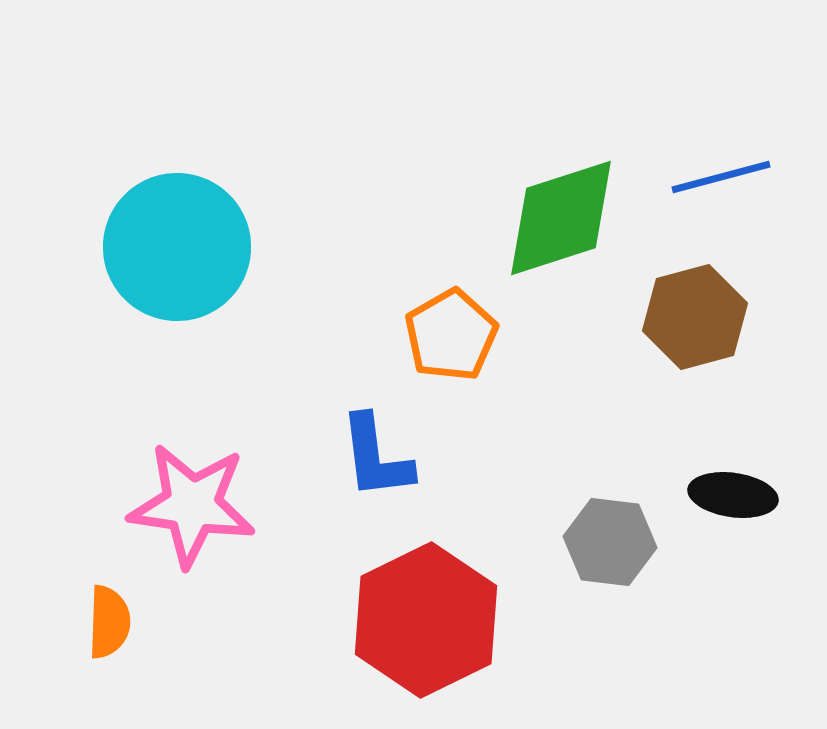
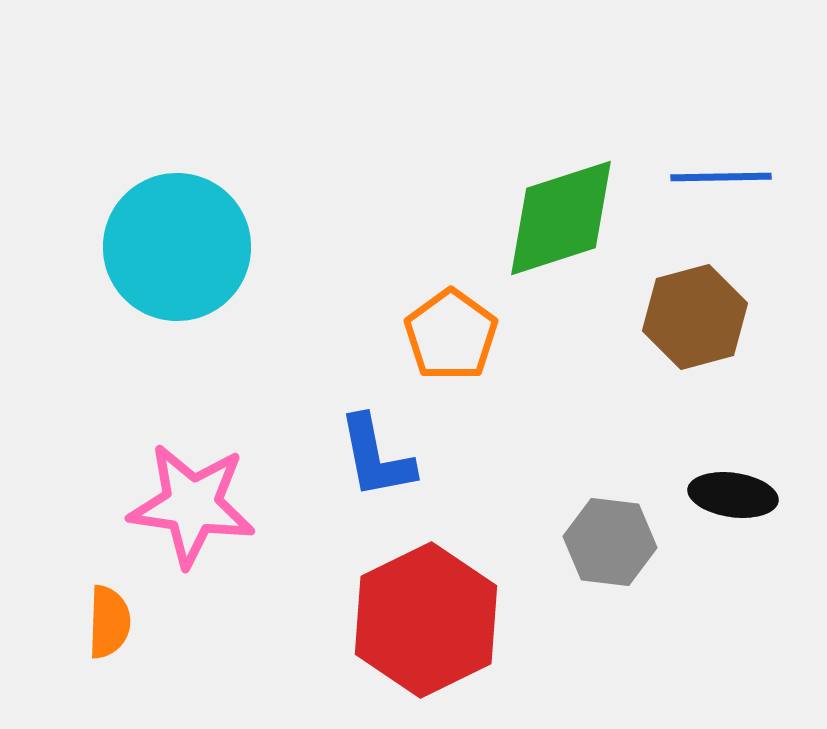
blue line: rotated 14 degrees clockwise
orange pentagon: rotated 6 degrees counterclockwise
blue L-shape: rotated 4 degrees counterclockwise
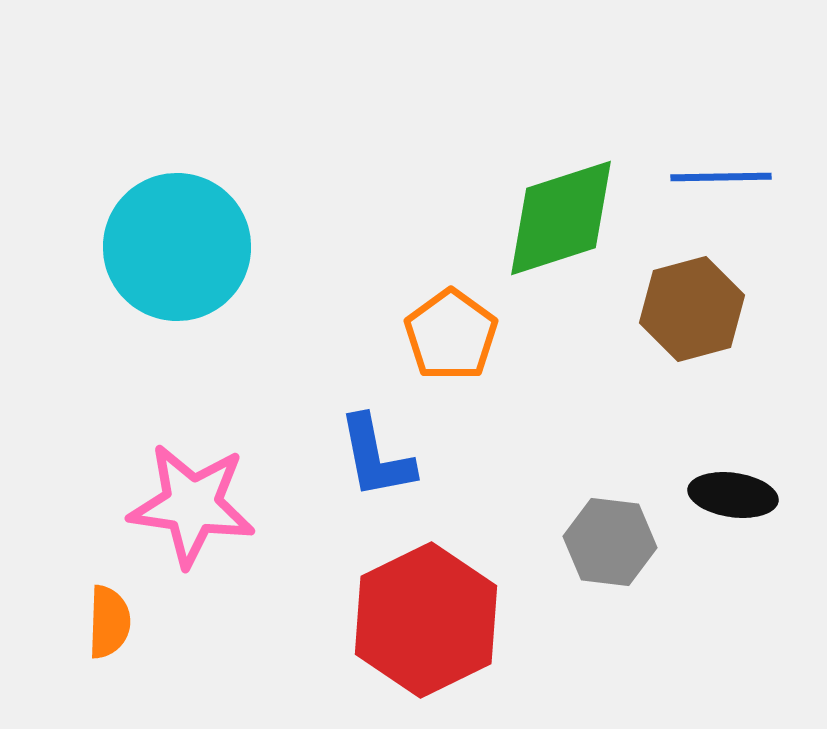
brown hexagon: moved 3 px left, 8 px up
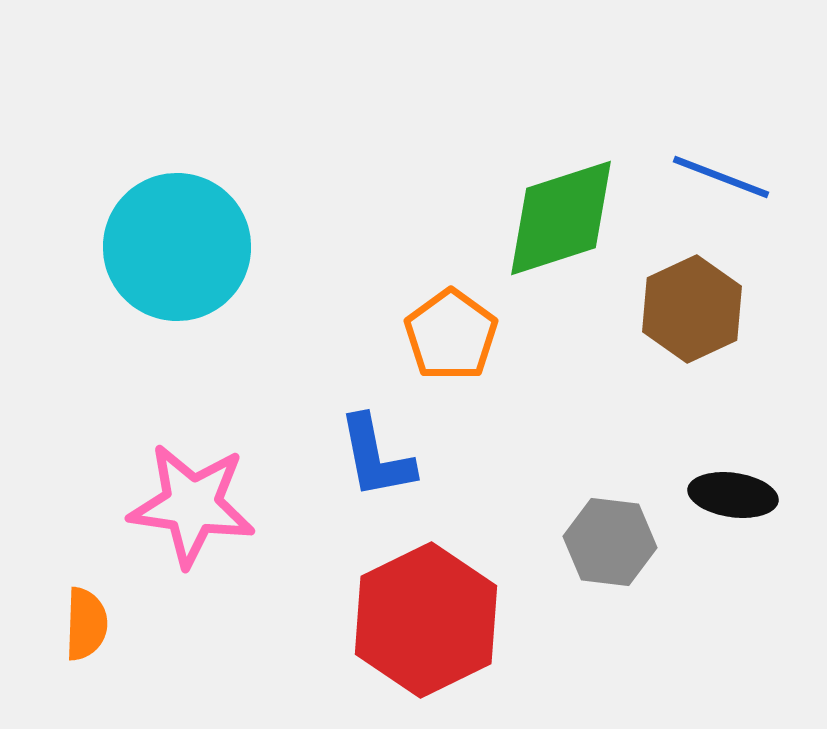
blue line: rotated 22 degrees clockwise
brown hexagon: rotated 10 degrees counterclockwise
orange semicircle: moved 23 px left, 2 px down
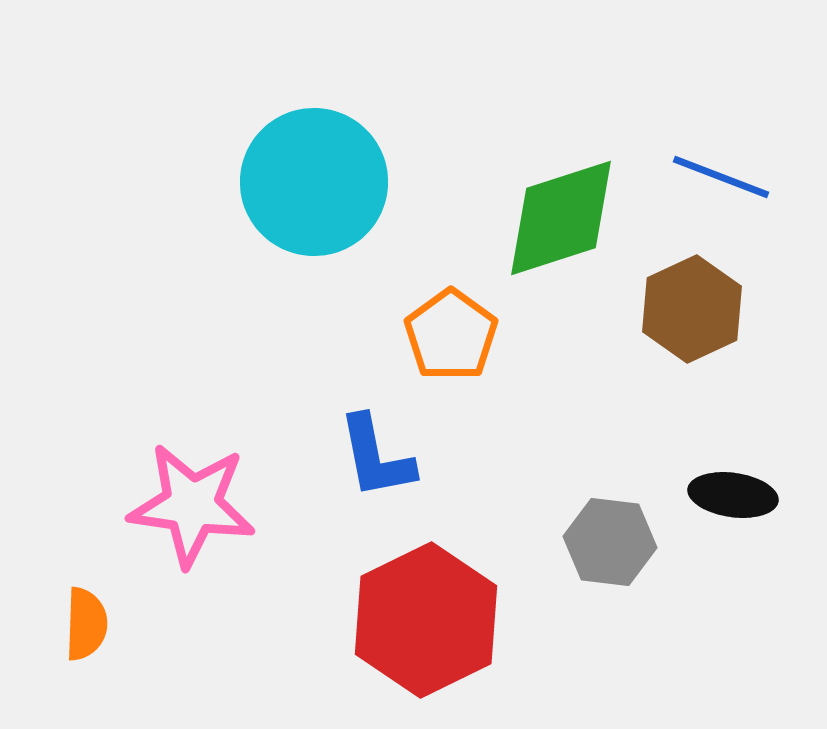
cyan circle: moved 137 px right, 65 px up
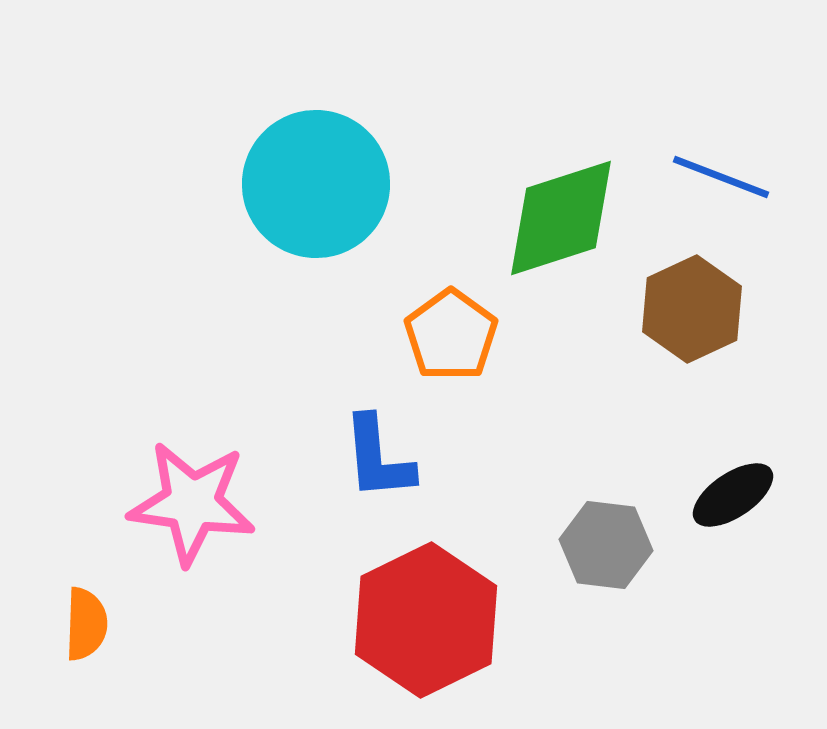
cyan circle: moved 2 px right, 2 px down
blue L-shape: moved 2 px right, 1 px down; rotated 6 degrees clockwise
black ellipse: rotated 42 degrees counterclockwise
pink star: moved 2 px up
gray hexagon: moved 4 px left, 3 px down
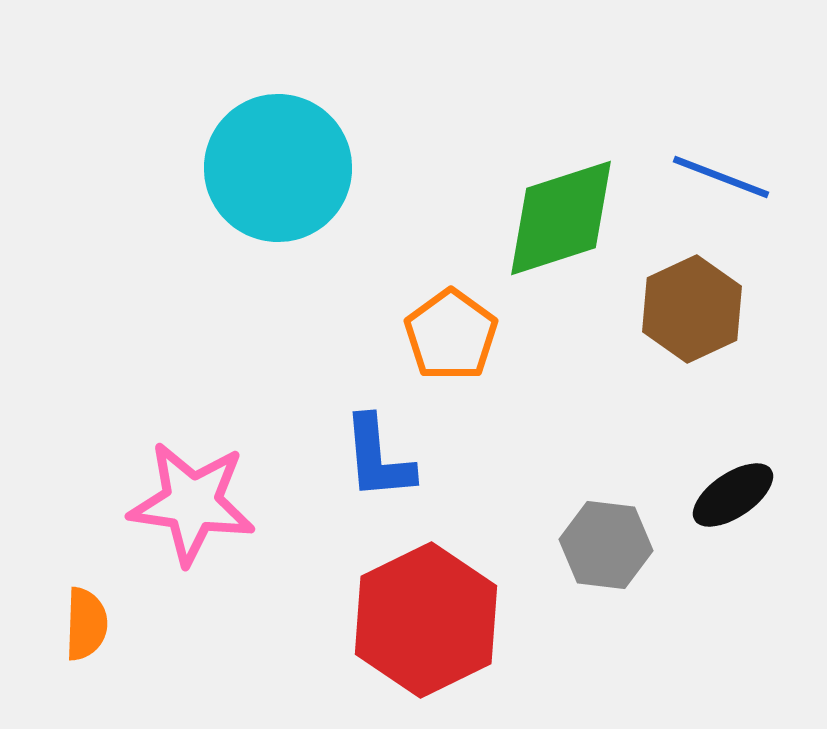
cyan circle: moved 38 px left, 16 px up
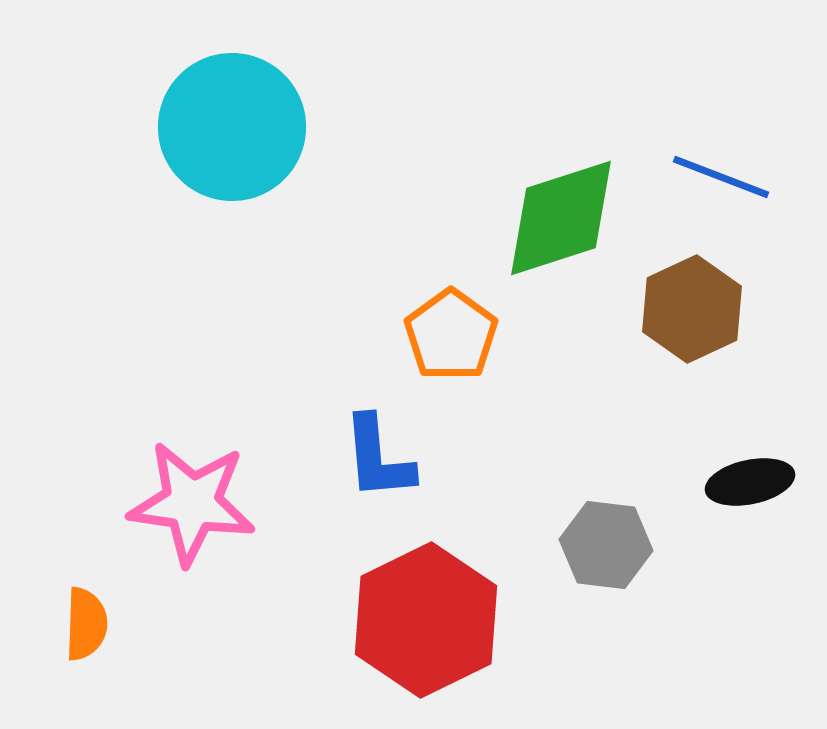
cyan circle: moved 46 px left, 41 px up
black ellipse: moved 17 px right, 13 px up; rotated 22 degrees clockwise
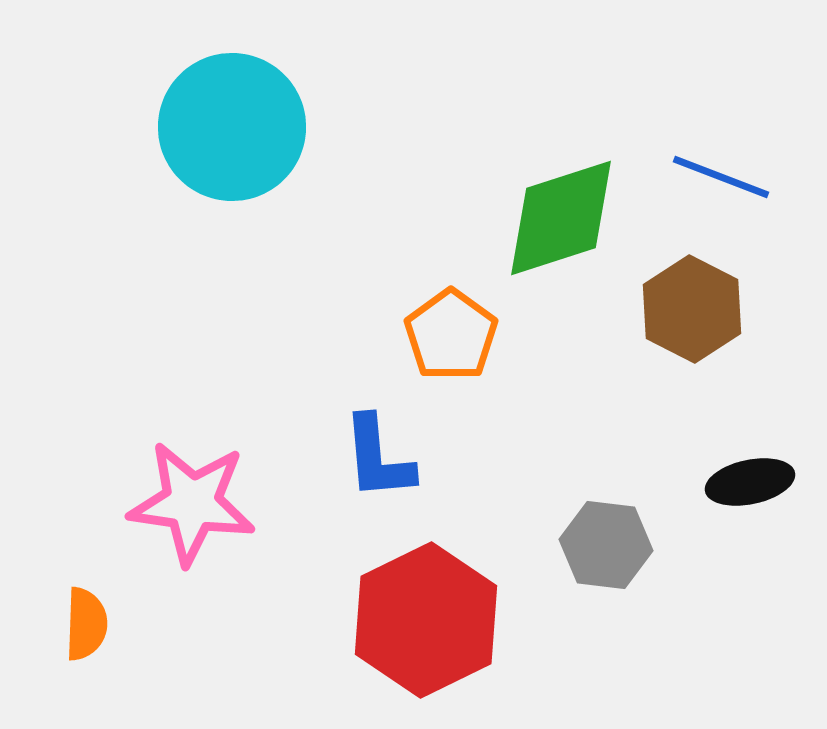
brown hexagon: rotated 8 degrees counterclockwise
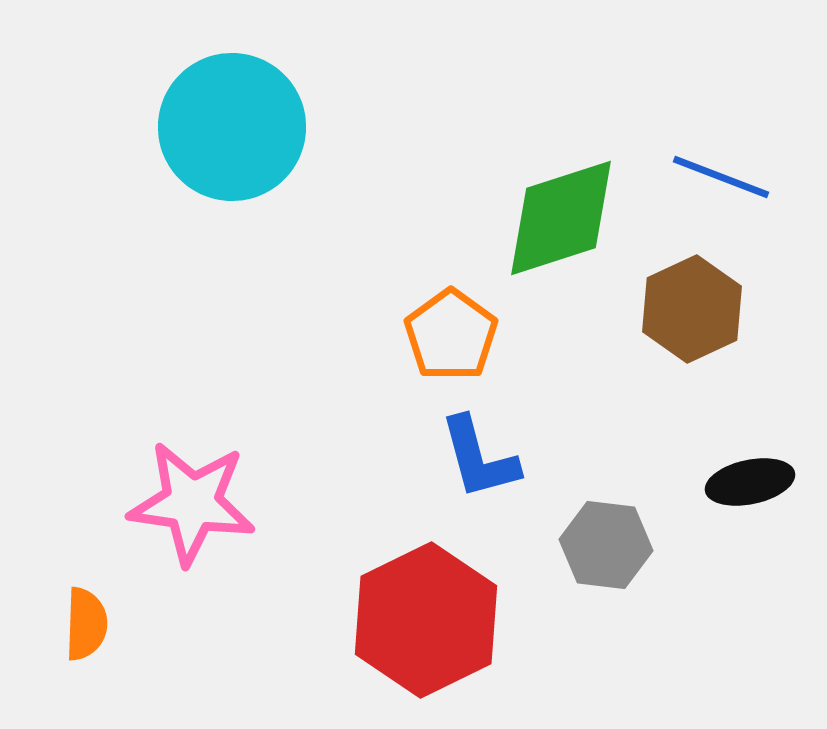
brown hexagon: rotated 8 degrees clockwise
blue L-shape: moved 101 px right; rotated 10 degrees counterclockwise
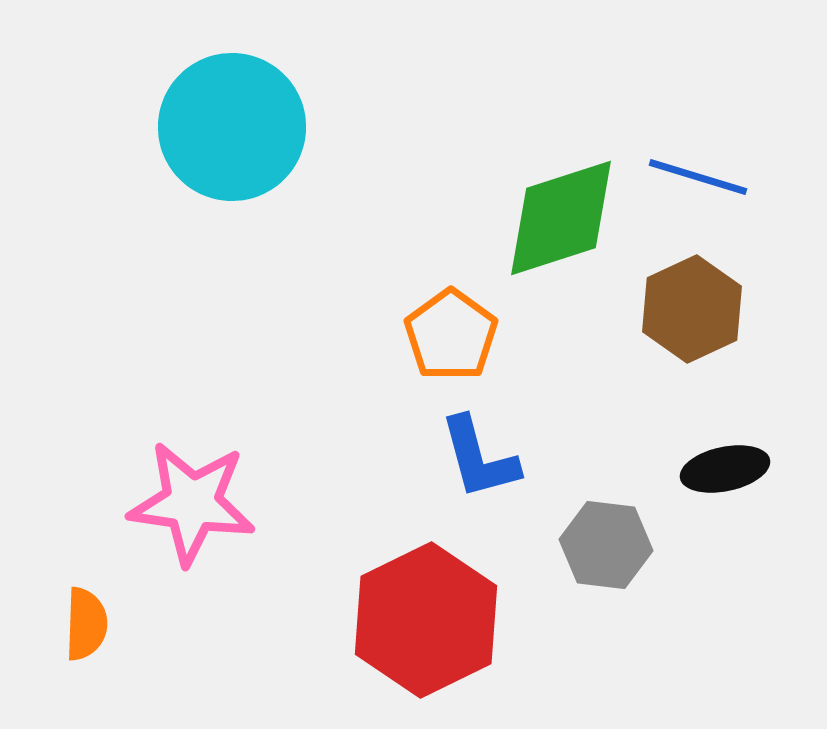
blue line: moved 23 px left; rotated 4 degrees counterclockwise
black ellipse: moved 25 px left, 13 px up
